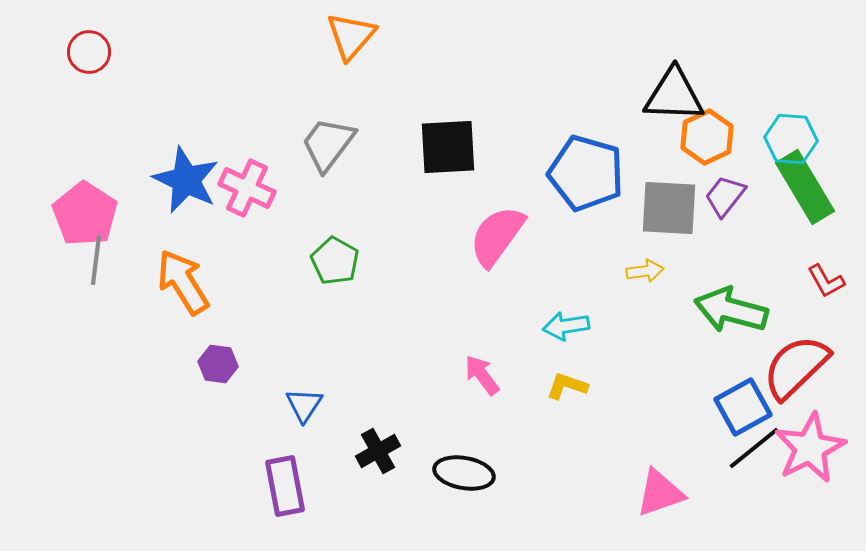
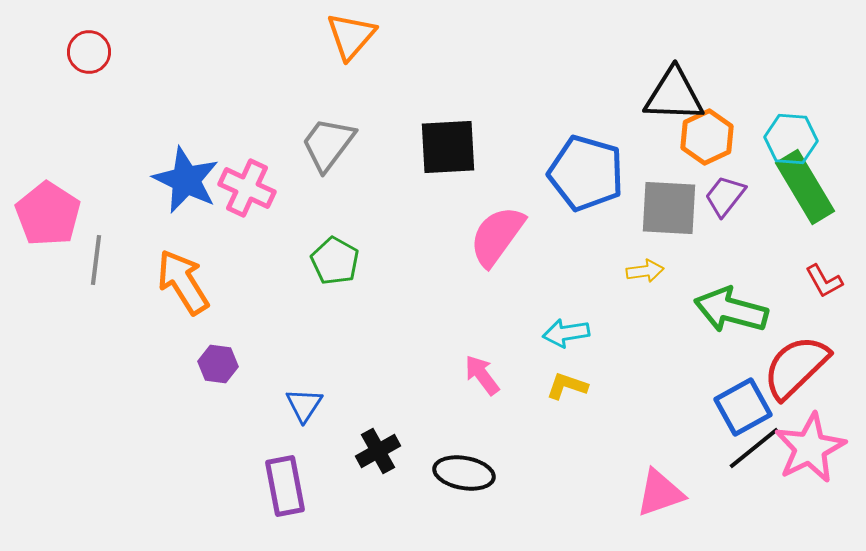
pink pentagon: moved 37 px left
red L-shape: moved 2 px left
cyan arrow: moved 7 px down
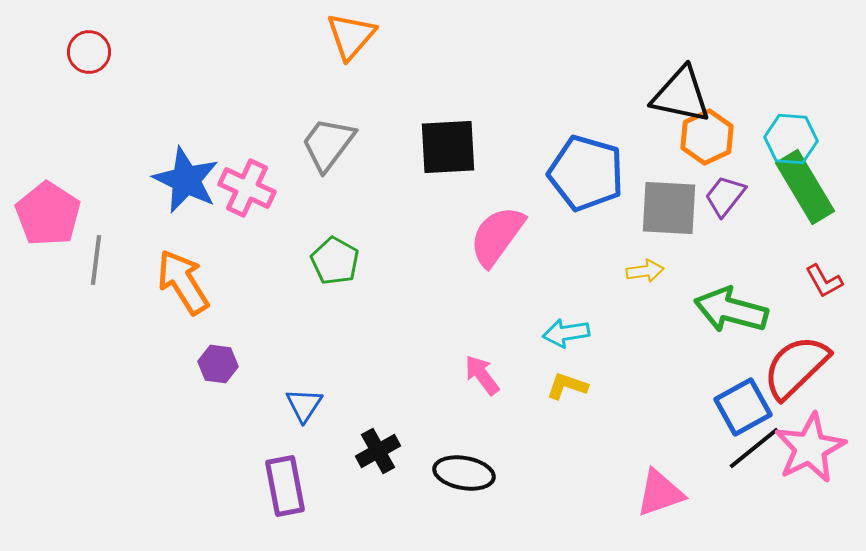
black triangle: moved 7 px right; rotated 10 degrees clockwise
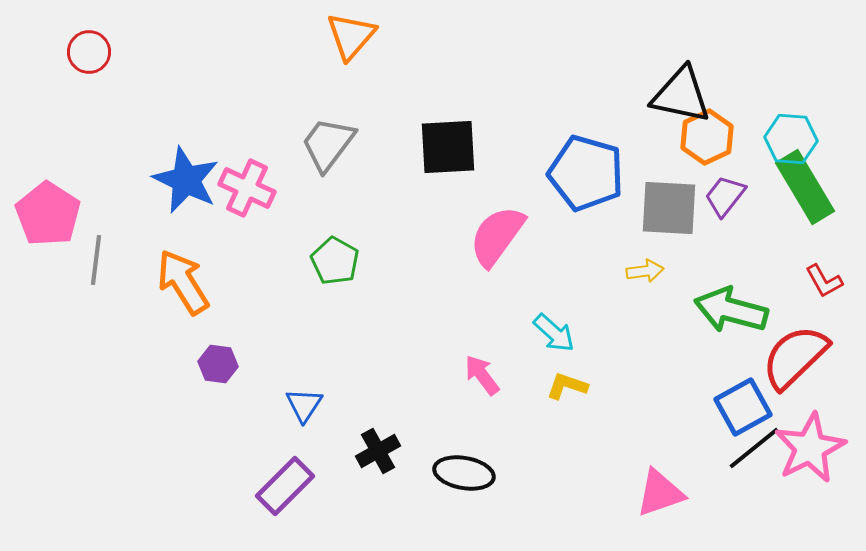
cyan arrow: moved 12 px left; rotated 129 degrees counterclockwise
red semicircle: moved 1 px left, 10 px up
purple rectangle: rotated 56 degrees clockwise
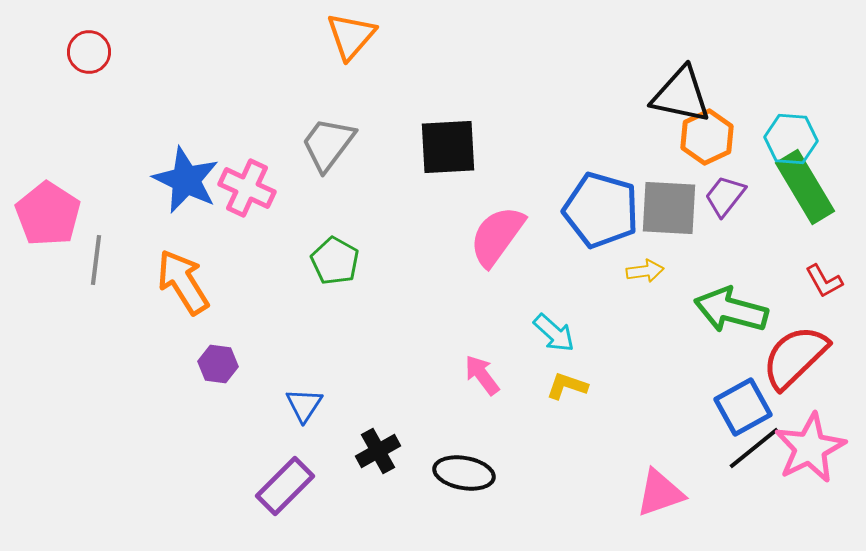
blue pentagon: moved 15 px right, 37 px down
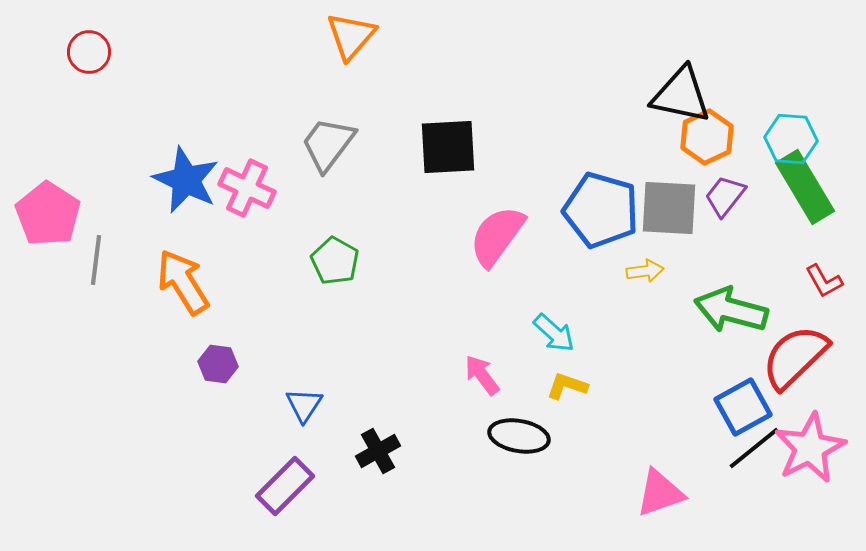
black ellipse: moved 55 px right, 37 px up
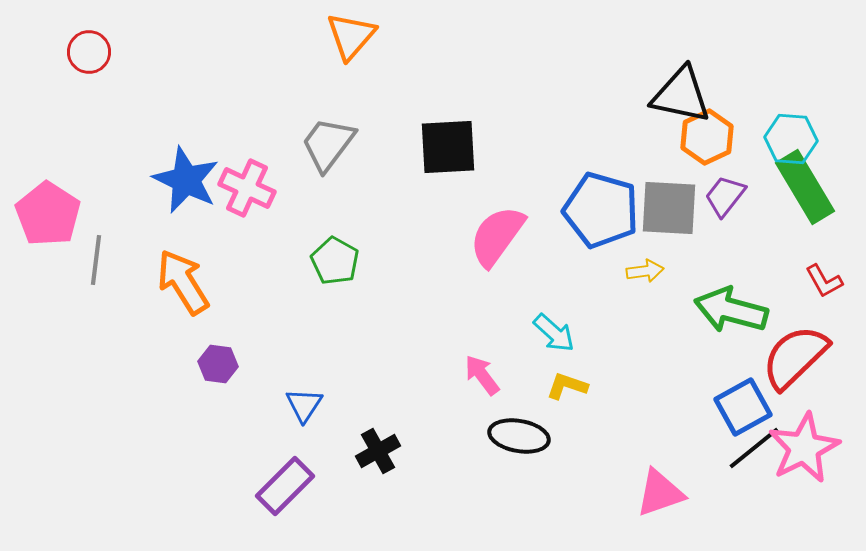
pink star: moved 6 px left
